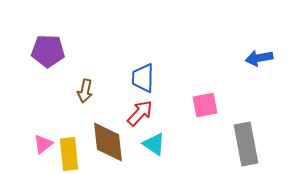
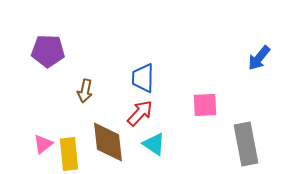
blue arrow: rotated 40 degrees counterclockwise
pink square: rotated 8 degrees clockwise
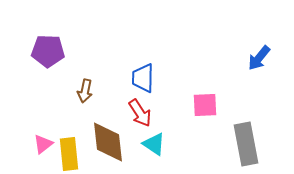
red arrow: rotated 104 degrees clockwise
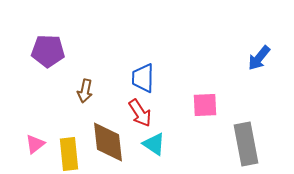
pink triangle: moved 8 px left
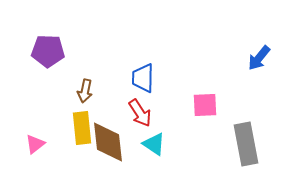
yellow rectangle: moved 13 px right, 26 px up
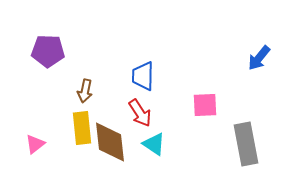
blue trapezoid: moved 2 px up
brown diamond: moved 2 px right
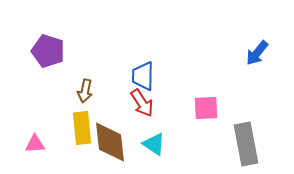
purple pentagon: rotated 16 degrees clockwise
blue arrow: moved 2 px left, 5 px up
pink square: moved 1 px right, 3 px down
red arrow: moved 2 px right, 10 px up
pink triangle: rotated 35 degrees clockwise
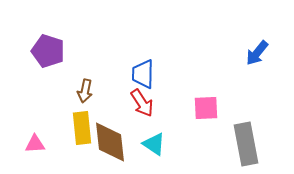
blue trapezoid: moved 2 px up
